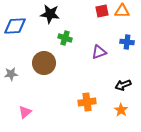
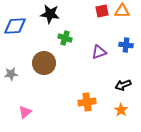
blue cross: moved 1 px left, 3 px down
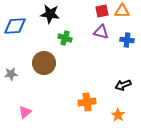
blue cross: moved 1 px right, 5 px up
purple triangle: moved 2 px right, 20 px up; rotated 35 degrees clockwise
orange star: moved 3 px left, 5 px down
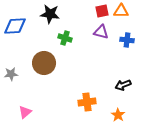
orange triangle: moved 1 px left
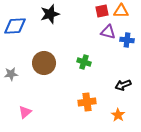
black star: rotated 24 degrees counterclockwise
purple triangle: moved 7 px right
green cross: moved 19 px right, 24 px down
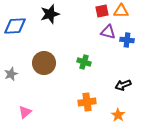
gray star: rotated 16 degrees counterclockwise
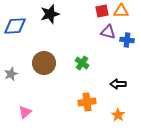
green cross: moved 2 px left, 1 px down; rotated 16 degrees clockwise
black arrow: moved 5 px left, 1 px up; rotated 21 degrees clockwise
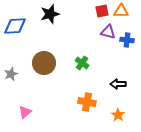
orange cross: rotated 18 degrees clockwise
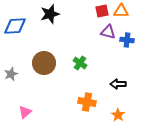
green cross: moved 2 px left
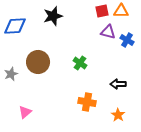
black star: moved 3 px right, 2 px down
blue cross: rotated 24 degrees clockwise
brown circle: moved 6 px left, 1 px up
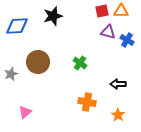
blue diamond: moved 2 px right
